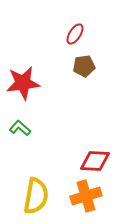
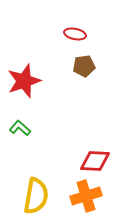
red ellipse: rotated 70 degrees clockwise
red star: moved 1 px right, 2 px up; rotated 12 degrees counterclockwise
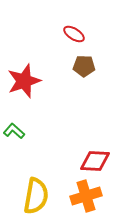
red ellipse: moved 1 px left; rotated 20 degrees clockwise
brown pentagon: rotated 10 degrees clockwise
green L-shape: moved 6 px left, 3 px down
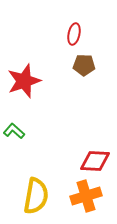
red ellipse: rotated 70 degrees clockwise
brown pentagon: moved 1 px up
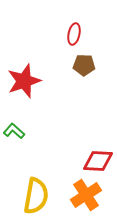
red diamond: moved 3 px right
orange cross: moved 1 px up; rotated 16 degrees counterclockwise
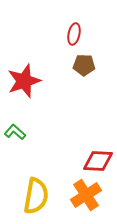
green L-shape: moved 1 px right, 1 px down
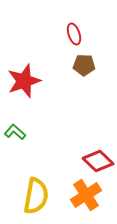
red ellipse: rotated 30 degrees counterclockwise
red diamond: rotated 40 degrees clockwise
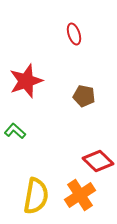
brown pentagon: moved 31 px down; rotated 10 degrees clockwise
red star: moved 2 px right
green L-shape: moved 1 px up
orange cross: moved 6 px left
